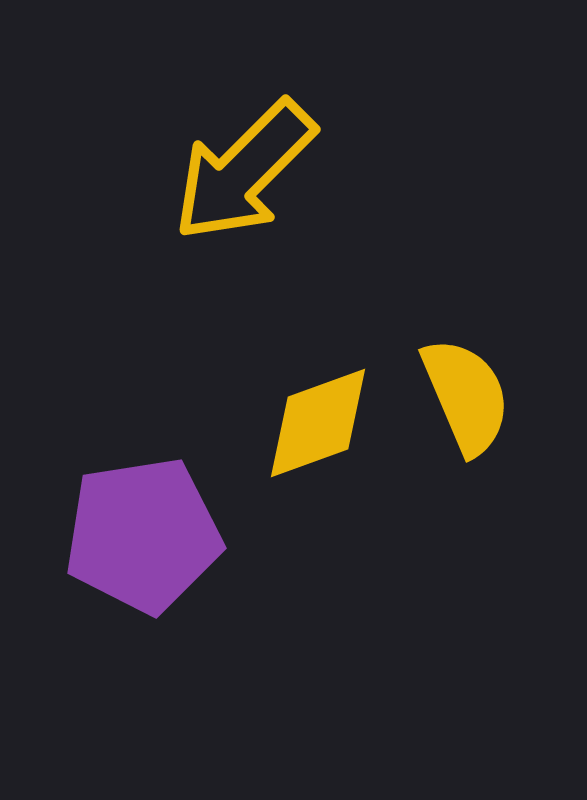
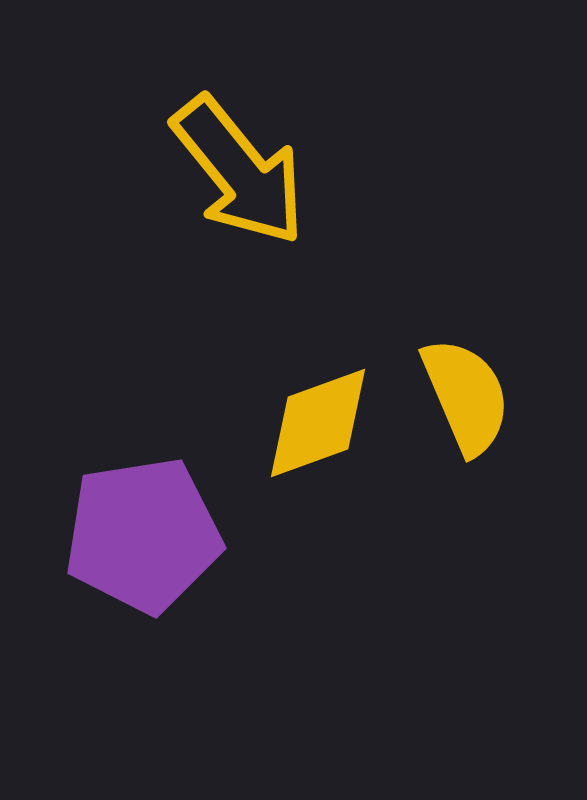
yellow arrow: moved 5 px left; rotated 84 degrees counterclockwise
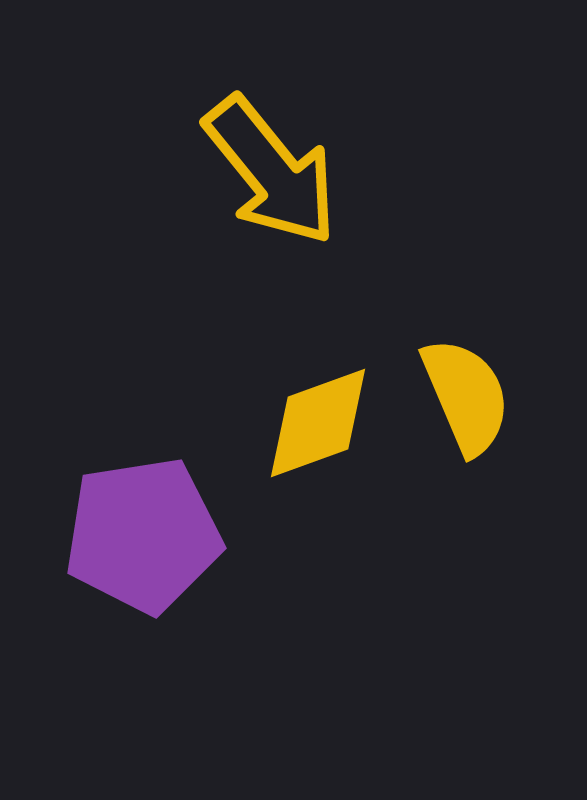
yellow arrow: moved 32 px right
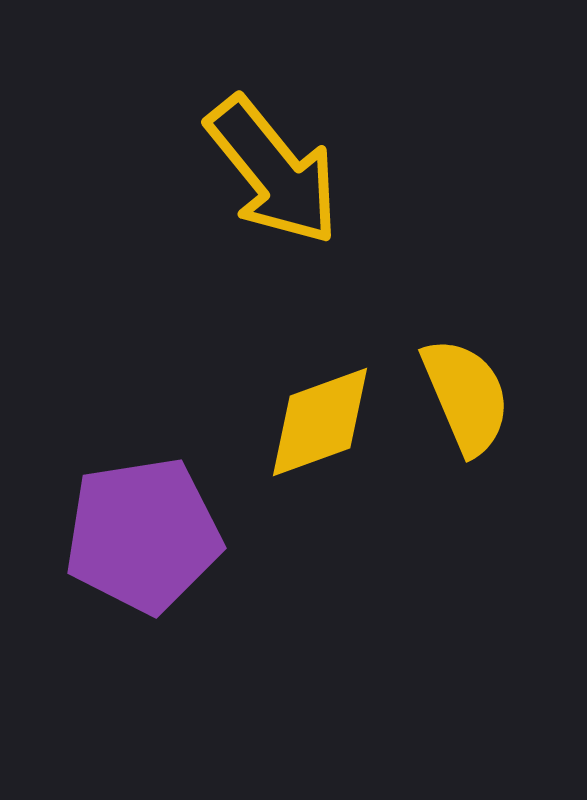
yellow arrow: moved 2 px right
yellow diamond: moved 2 px right, 1 px up
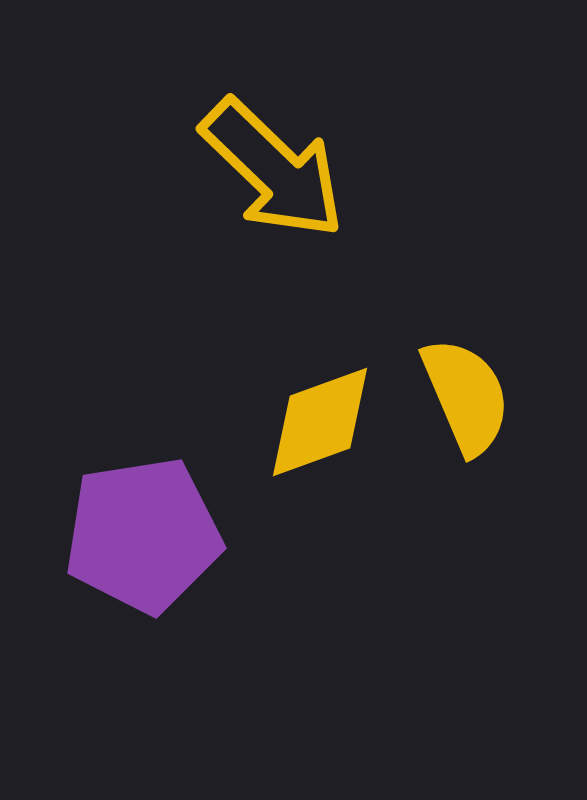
yellow arrow: moved 2 px up; rotated 7 degrees counterclockwise
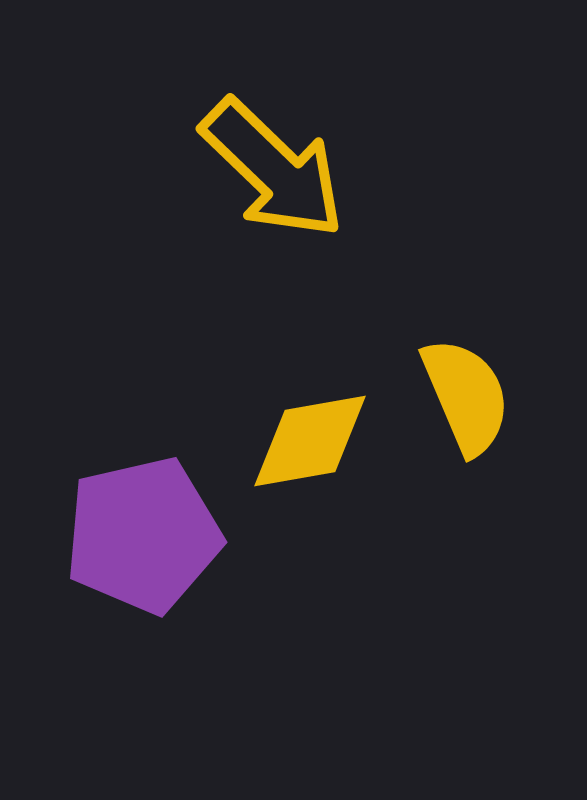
yellow diamond: moved 10 px left, 19 px down; rotated 10 degrees clockwise
purple pentagon: rotated 4 degrees counterclockwise
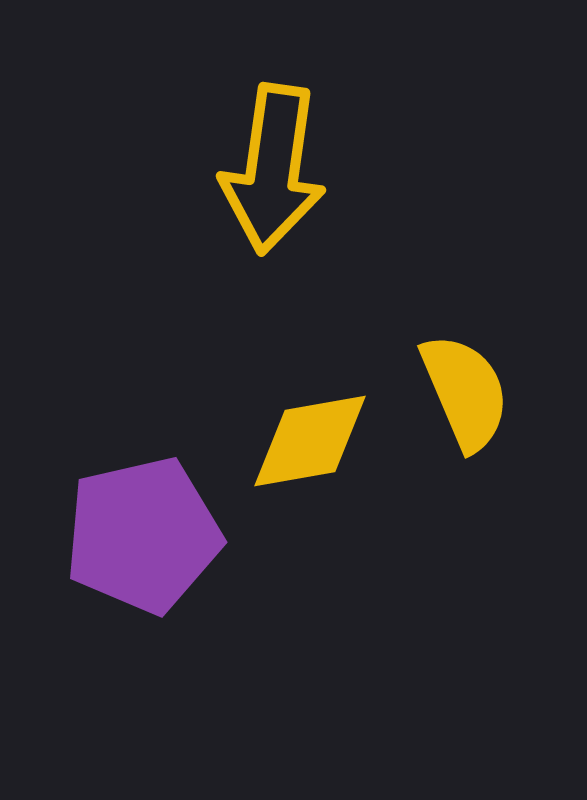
yellow arrow: rotated 54 degrees clockwise
yellow semicircle: moved 1 px left, 4 px up
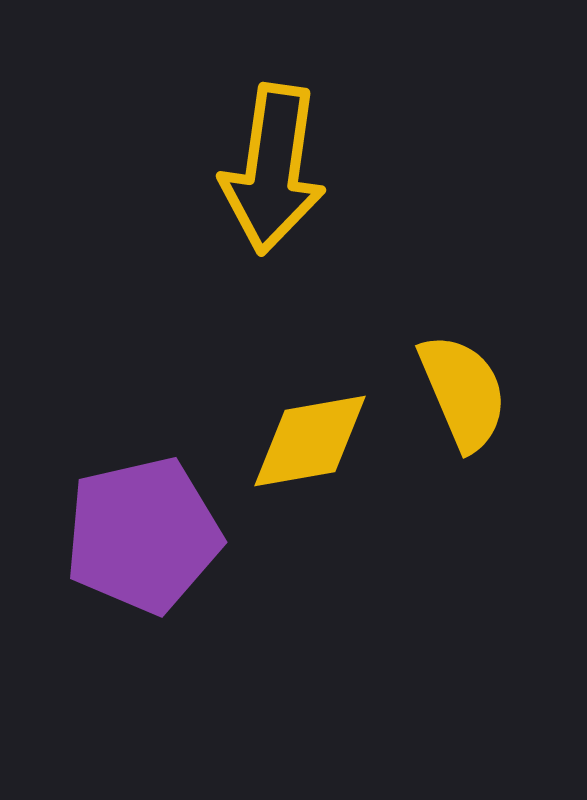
yellow semicircle: moved 2 px left
